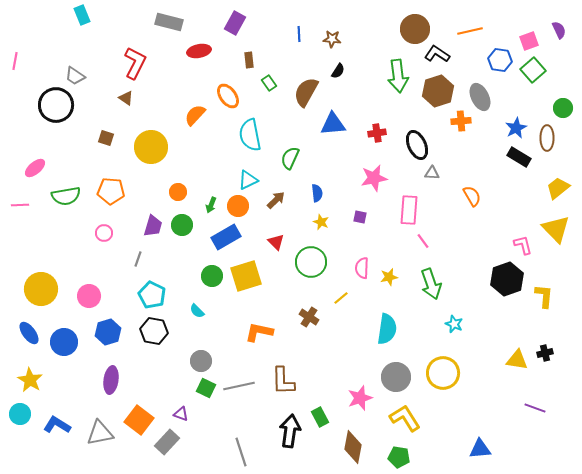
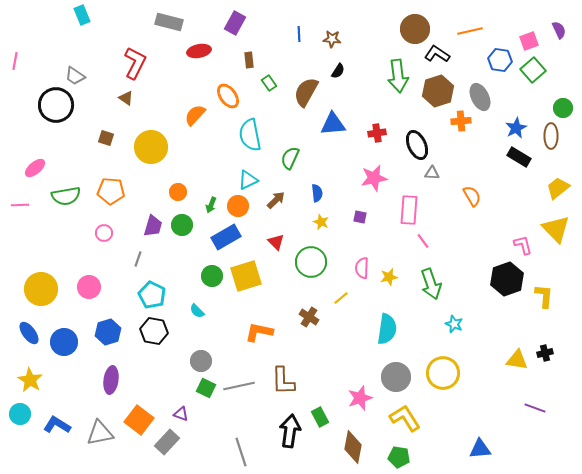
brown ellipse at (547, 138): moved 4 px right, 2 px up
pink circle at (89, 296): moved 9 px up
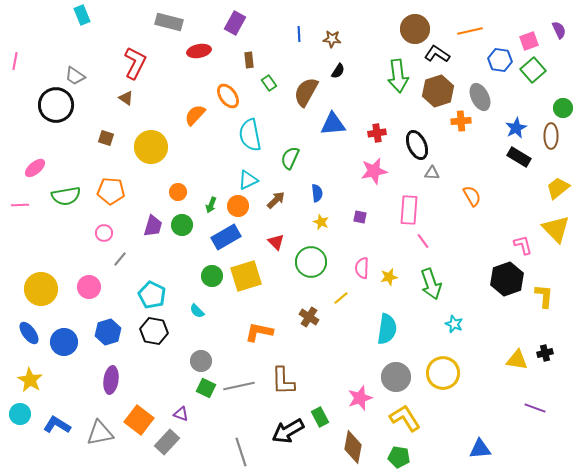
pink star at (374, 178): moved 7 px up
gray line at (138, 259): moved 18 px left; rotated 21 degrees clockwise
black arrow at (290, 431): moved 2 px left; rotated 128 degrees counterclockwise
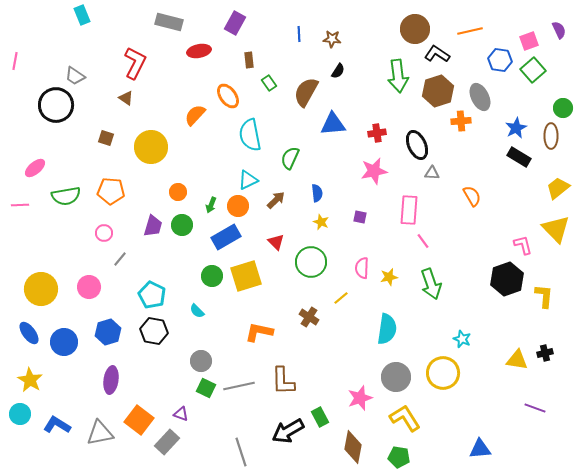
cyan star at (454, 324): moved 8 px right, 15 px down
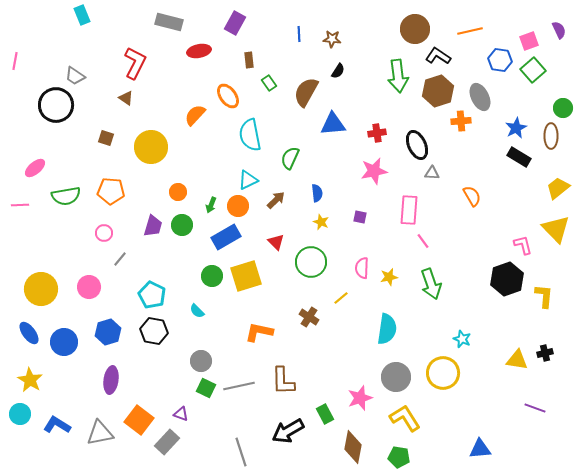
black L-shape at (437, 54): moved 1 px right, 2 px down
green rectangle at (320, 417): moved 5 px right, 3 px up
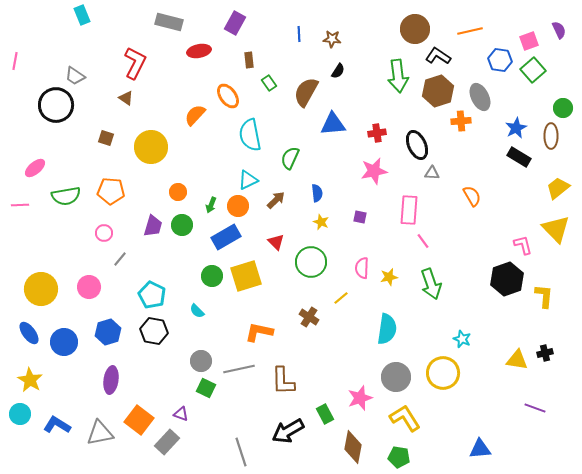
gray line at (239, 386): moved 17 px up
